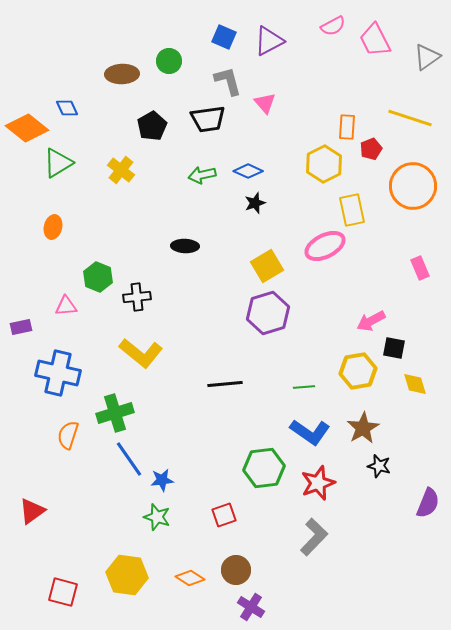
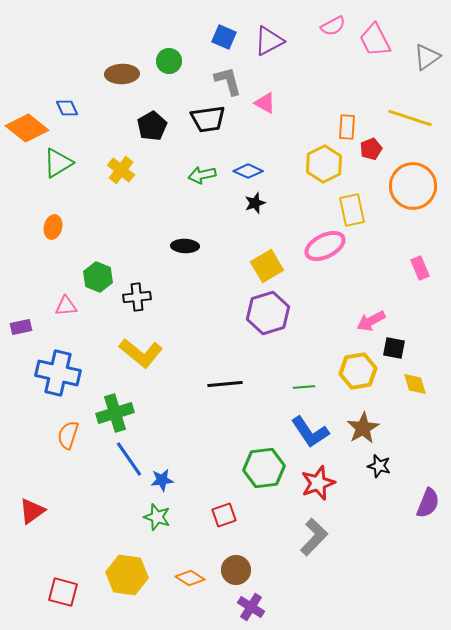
pink triangle at (265, 103): rotated 20 degrees counterclockwise
blue L-shape at (310, 432): rotated 21 degrees clockwise
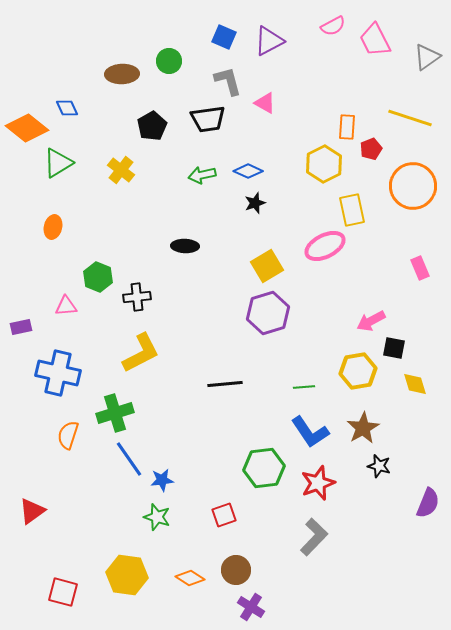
yellow L-shape at (141, 353): rotated 66 degrees counterclockwise
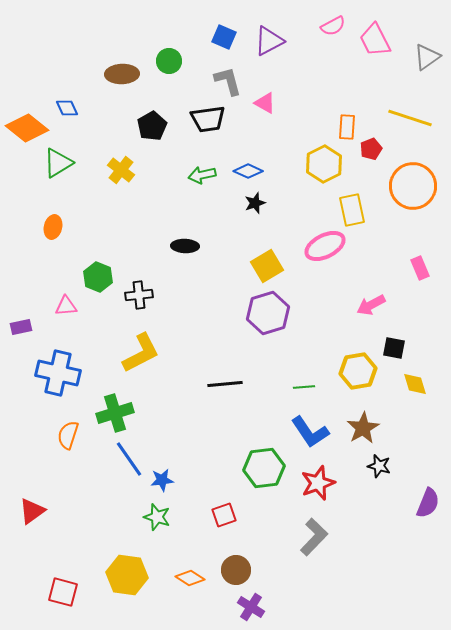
black cross at (137, 297): moved 2 px right, 2 px up
pink arrow at (371, 321): moved 16 px up
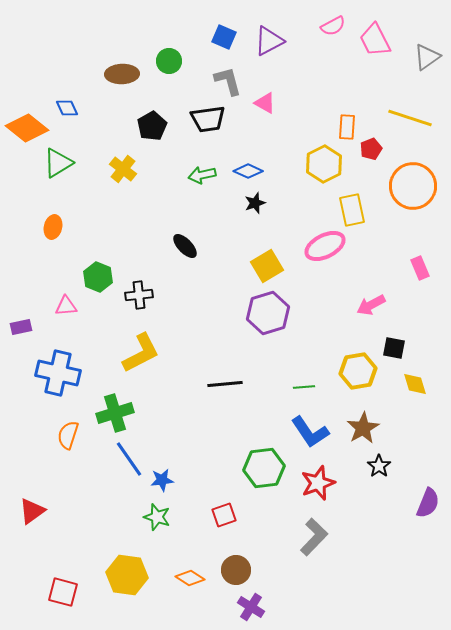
yellow cross at (121, 170): moved 2 px right, 1 px up
black ellipse at (185, 246): rotated 44 degrees clockwise
black star at (379, 466): rotated 20 degrees clockwise
